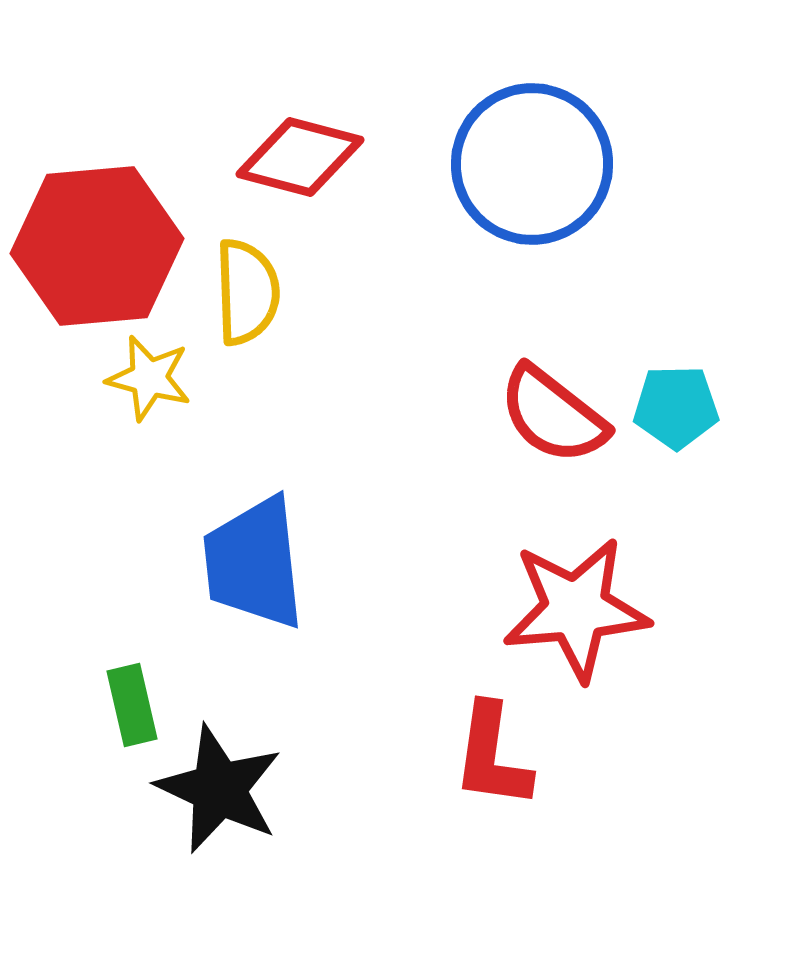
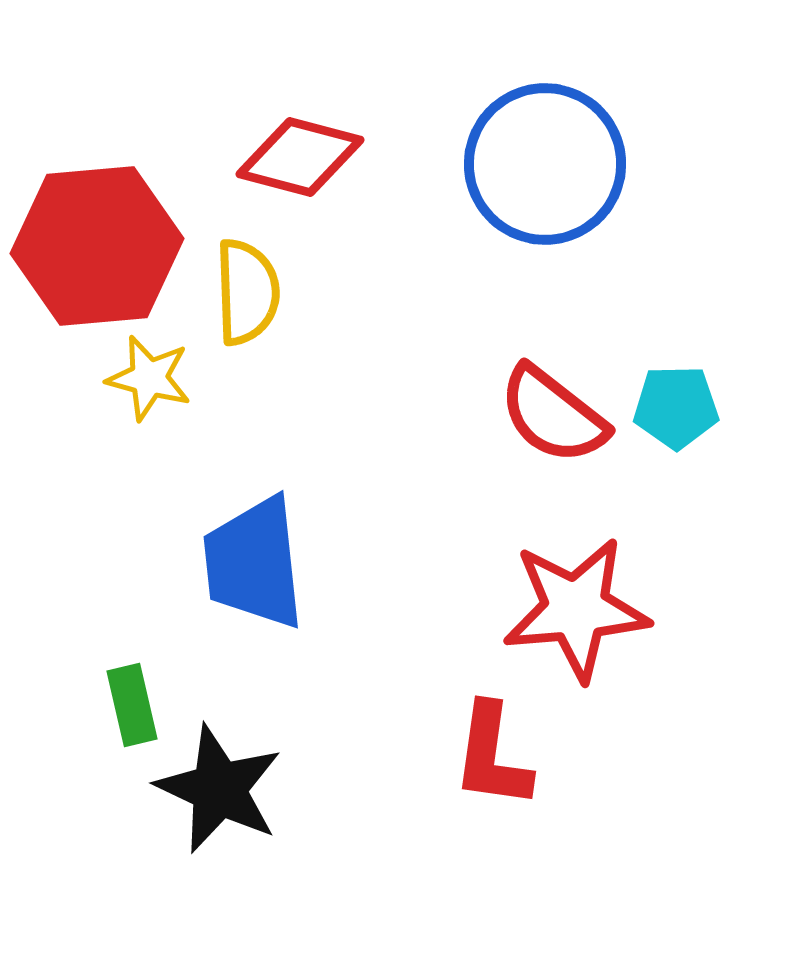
blue circle: moved 13 px right
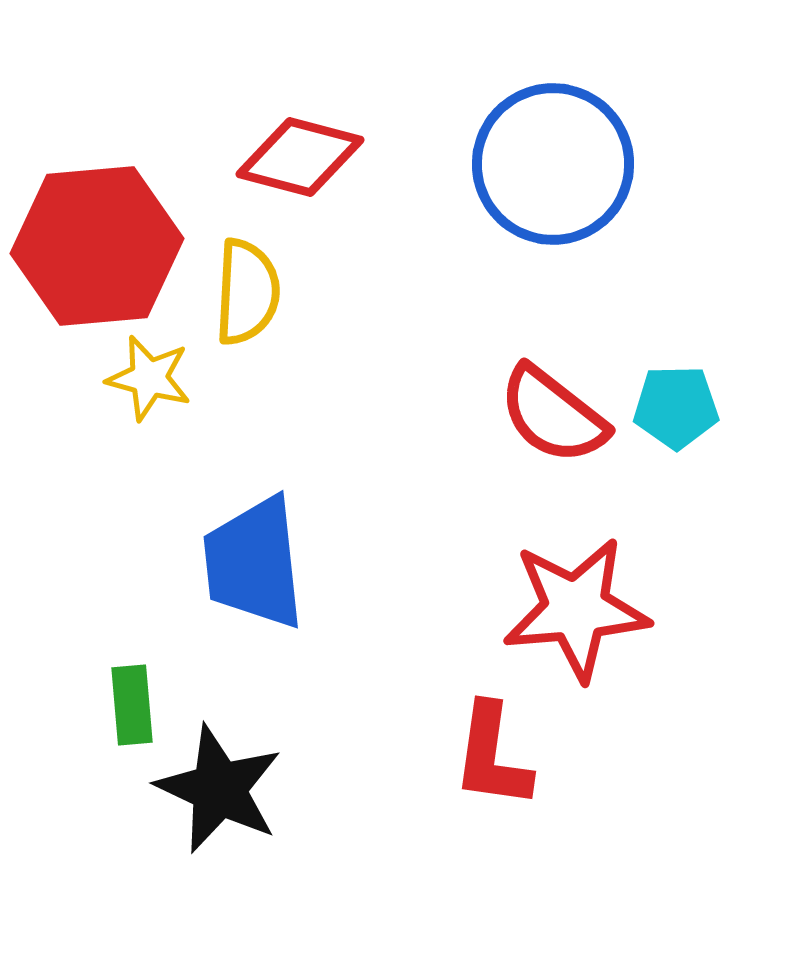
blue circle: moved 8 px right
yellow semicircle: rotated 5 degrees clockwise
green rectangle: rotated 8 degrees clockwise
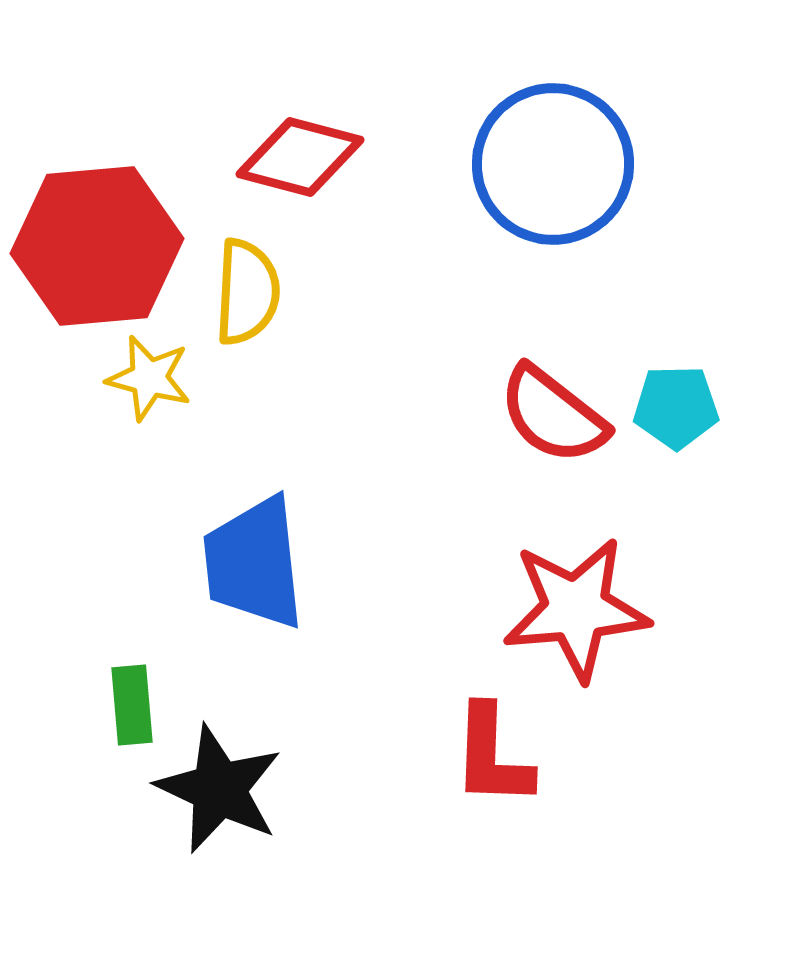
red L-shape: rotated 6 degrees counterclockwise
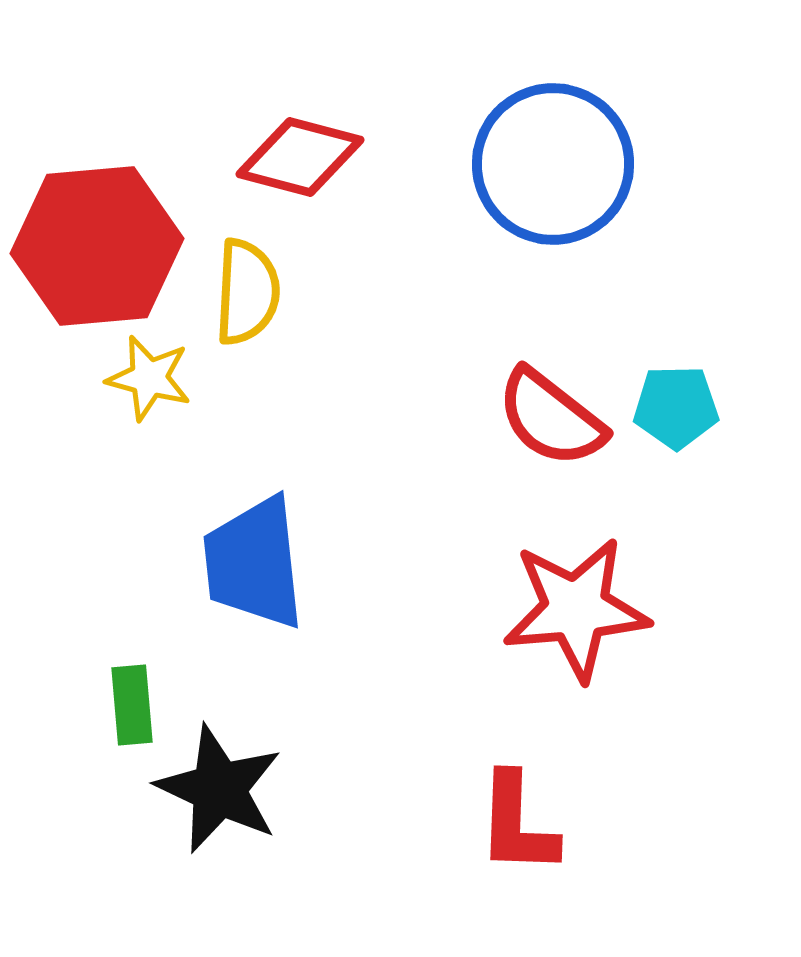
red semicircle: moved 2 px left, 3 px down
red L-shape: moved 25 px right, 68 px down
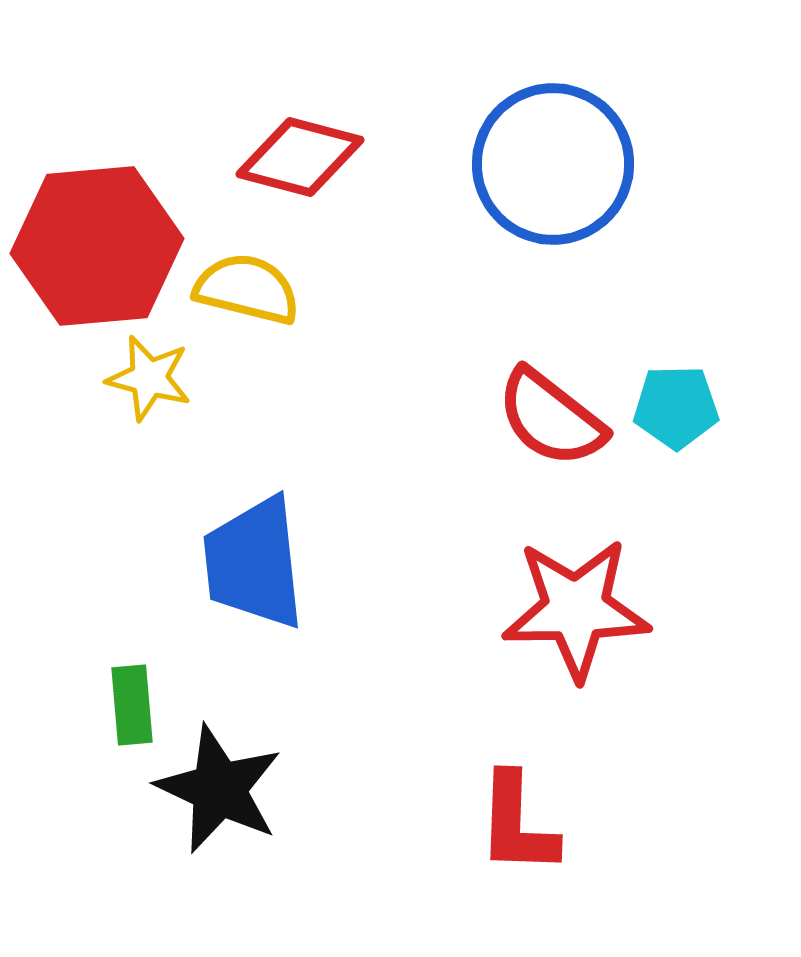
yellow semicircle: moved 3 px up; rotated 79 degrees counterclockwise
red star: rotated 4 degrees clockwise
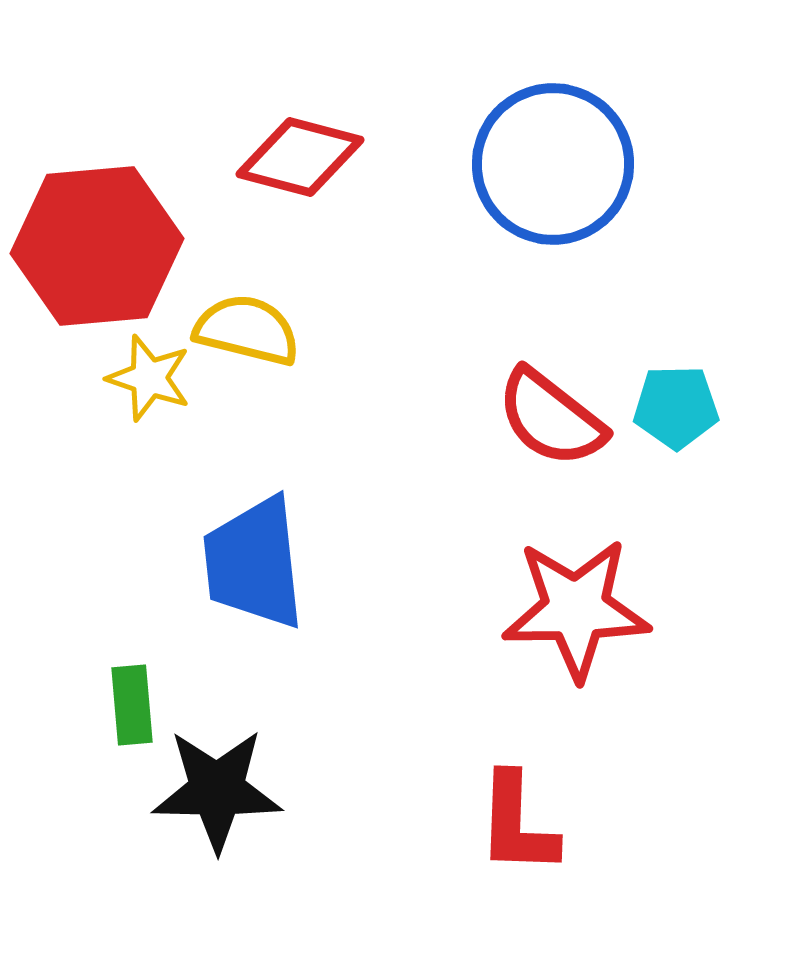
yellow semicircle: moved 41 px down
yellow star: rotated 4 degrees clockwise
black star: moved 2 px left, 1 px down; rotated 24 degrees counterclockwise
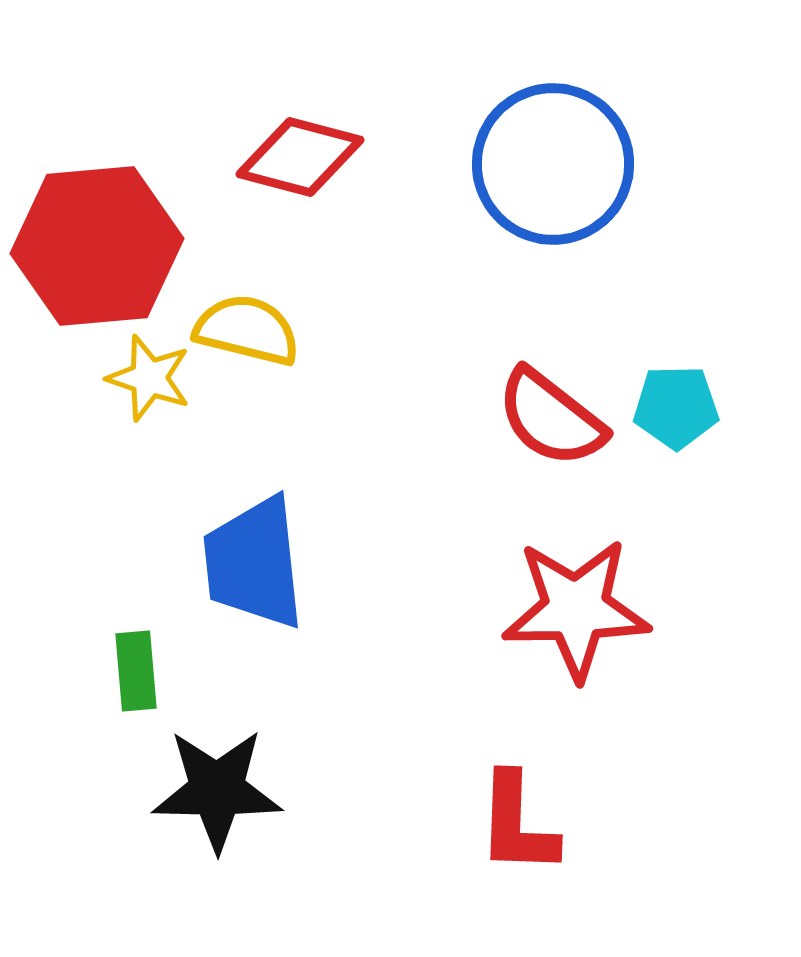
green rectangle: moved 4 px right, 34 px up
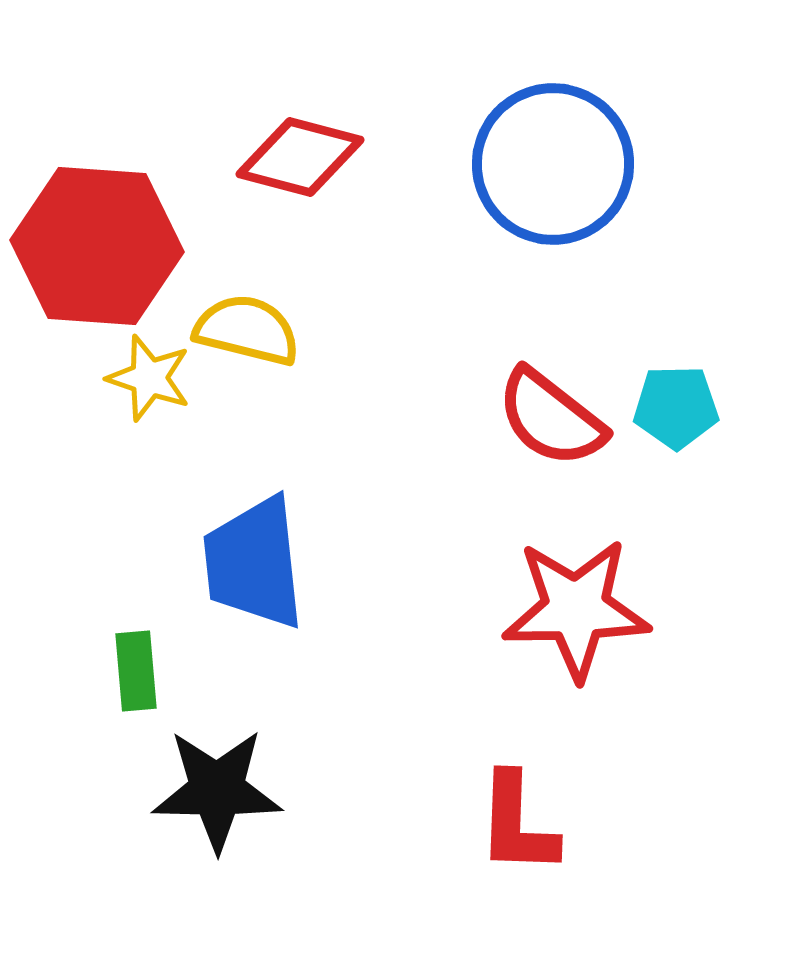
red hexagon: rotated 9 degrees clockwise
